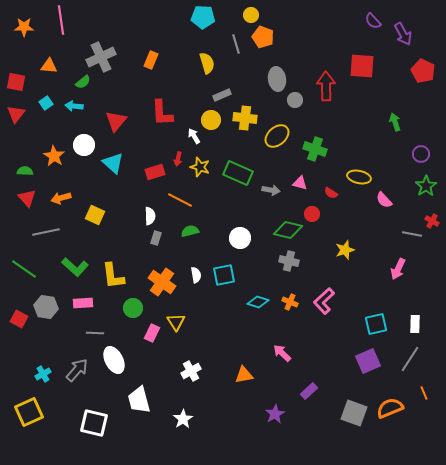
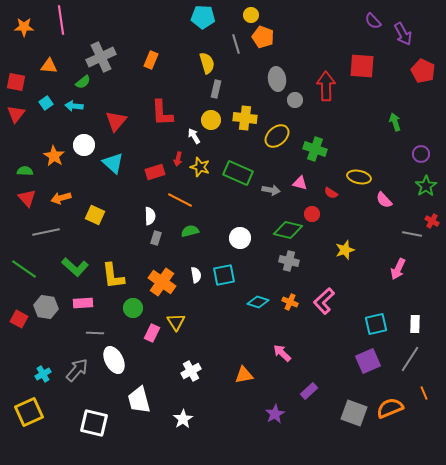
gray rectangle at (222, 95): moved 6 px left, 6 px up; rotated 54 degrees counterclockwise
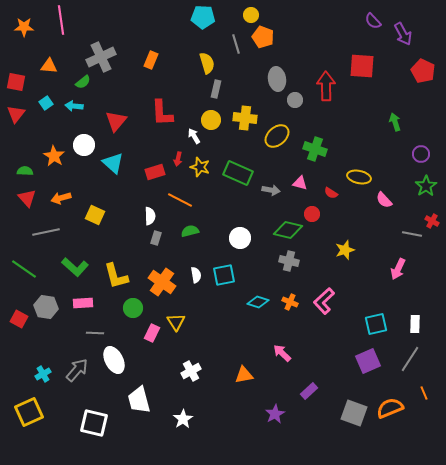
yellow L-shape at (113, 276): moved 3 px right; rotated 8 degrees counterclockwise
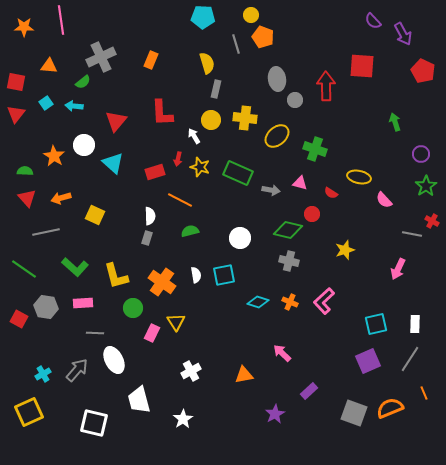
gray rectangle at (156, 238): moved 9 px left
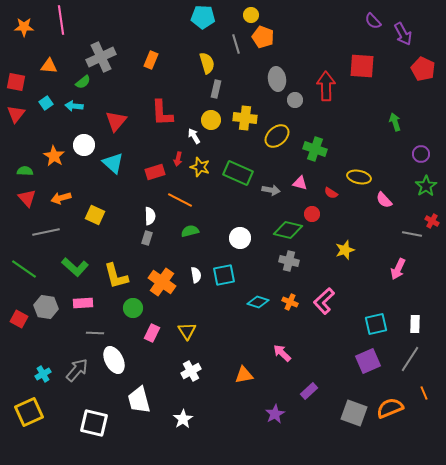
red pentagon at (423, 71): moved 2 px up
yellow triangle at (176, 322): moved 11 px right, 9 px down
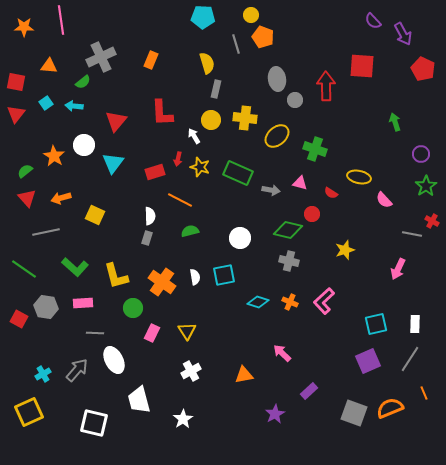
cyan triangle at (113, 163): rotated 25 degrees clockwise
green semicircle at (25, 171): rotated 42 degrees counterclockwise
white semicircle at (196, 275): moved 1 px left, 2 px down
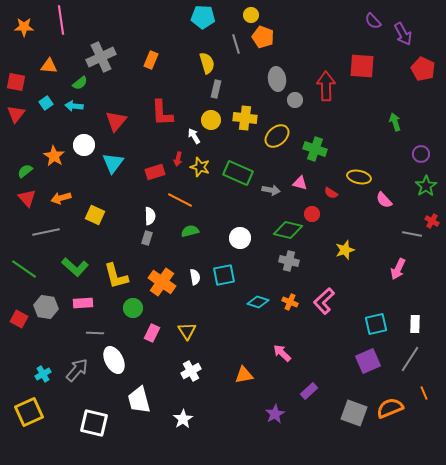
green semicircle at (83, 82): moved 3 px left, 1 px down
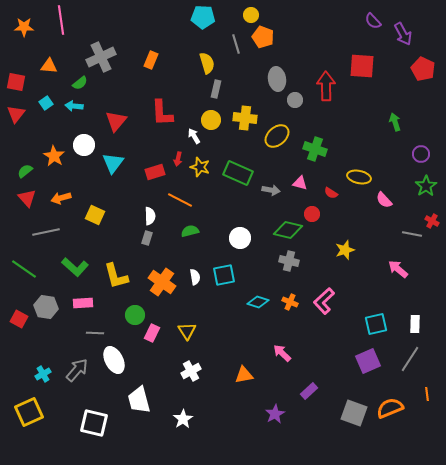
pink arrow at (398, 269): rotated 105 degrees clockwise
green circle at (133, 308): moved 2 px right, 7 px down
orange line at (424, 393): moved 3 px right, 1 px down; rotated 16 degrees clockwise
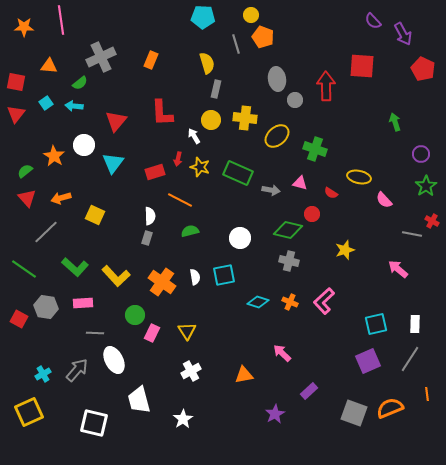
gray line at (46, 232): rotated 32 degrees counterclockwise
yellow L-shape at (116, 276): rotated 28 degrees counterclockwise
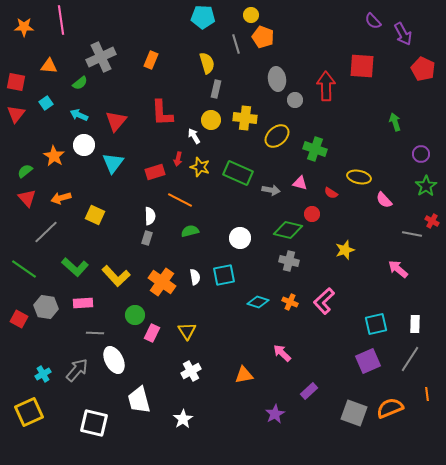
cyan arrow at (74, 106): moved 5 px right, 9 px down; rotated 18 degrees clockwise
